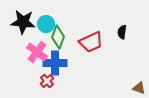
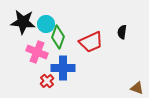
pink cross: rotated 15 degrees counterclockwise
blue cross: moved 8 px right, 5 px down
brown triangle: moved 2 px left
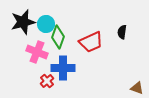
black star: rotated 20 degrees counterclockwise
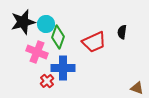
red trapezoid: moved 3 px right
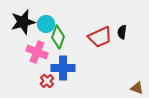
red trapezoid: moved 6 px right, 5 px up
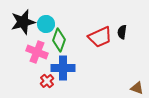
green diamond: moved 1 px right, 3 px down
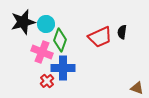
green diamond: moved 1 px right
pink cross: moved 5 px right
